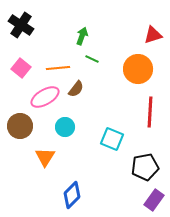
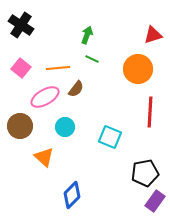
green arrow: moved 5 px right, 1 px up
cyan square: moved 2 px left, 2 px up
orange triangle: moved 1 px left; rotated 20 degrees counterclockwise
black pentagon: moved 6 px down
purple rectangle: moved 1 px right, 1 px down
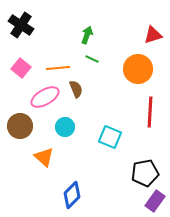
brown semicircle: rotated 60 degrees counterclockwise
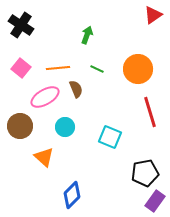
red triangle: moved 20 px up; rotated 18 degrees counterclockwise
green line: moved 5 px right, 10 px down
red line: rotated 20 degrees counterclockwise
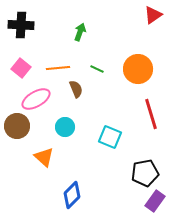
black cross: rotated 30 degrees counterclockwise
green arrow: moved 7 px left, 3 px up
pink ellipse: moved 9 px left, 2 px down
red line: moved 1 px right, 2 px down
brown circle: moved 3 px left
